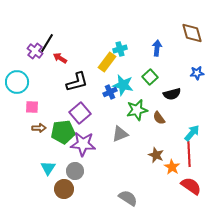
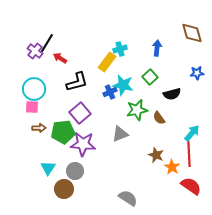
cyan circle: moved 17 px right, 7 px down
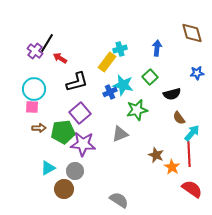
brown semicircle: moved 20 px right
cyan triangle: rotated 28 degrees clockwise
red semicircle: moved 1 px right, 3 px down
gray semicircle: moved 9 px left, 2 px down
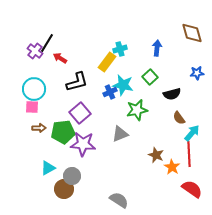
gray circle: moved 3 px left, 5 px down
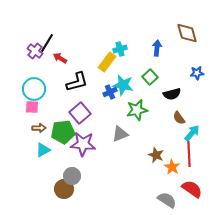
brown diamond: moved 5 px left
cyan triangle: moved 5 px left, 18 px up
gray semicircle: moved 48 px right
